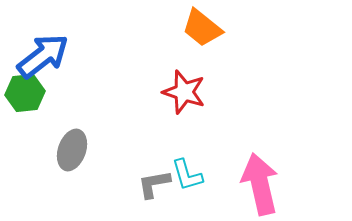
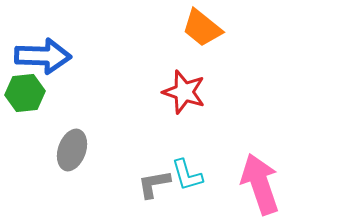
blue arrow: rotated 40 degrees clockwise
pink arrow: rotated 6 degrees counterclockwise
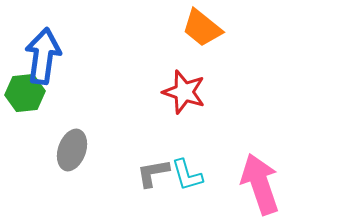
blue arrow: rotated 84 degrees counterclockwise
gray L-shape: moved 1 px left, 11 px up
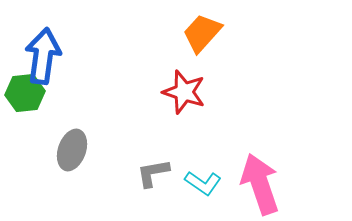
orange trapezoid: moved 5 px down; rotated 93 degrees clockwise
cyan L-shape: moved 16 px right, 8 px down; rotated 39 degrees counterclockwise
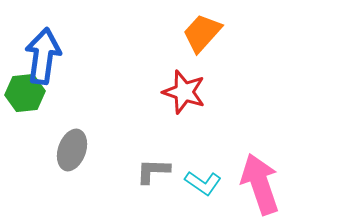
gray L-shape: moved 2 px up; rotated 12 degrees clockwise
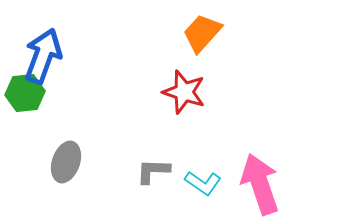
blue arrow: rotated 12 degrees clockwise
gray ellipse: moved 6 px left, 12 px down
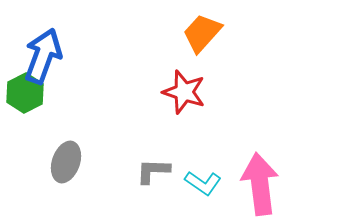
green hexagon: rotated 21 degrees counterclockwise
pink arrow: rotated 12 degrees clockwise
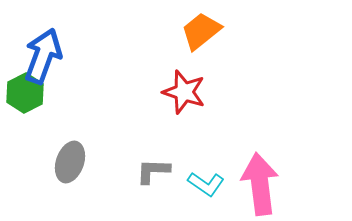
orange trapezoid: moved 1 px left, 2 px up; rotated 9 degrees clockwise
gray ellipse: moved 4 px right
cyan L-shape: moved 3 px right, 1 px down
